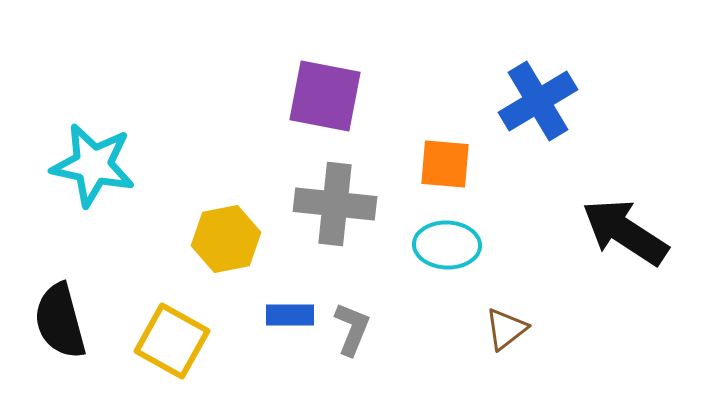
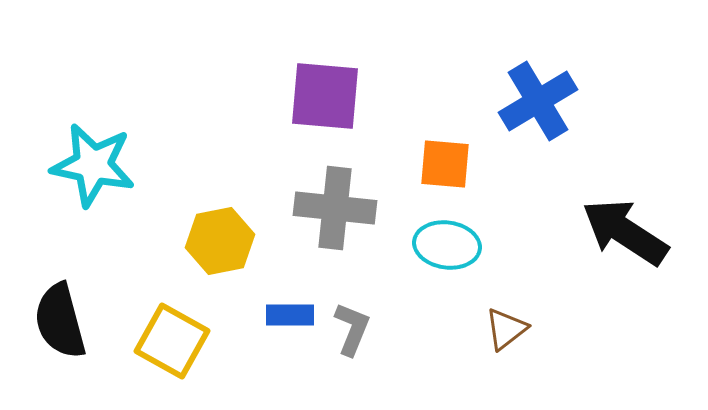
purple square: rotated 6 degrees counterclockwise
gray cross: moved 4 px down
yellow hexagon: moved 6 px left, 2 px down
cyan ellipse: rotated 6 degrees clockwise
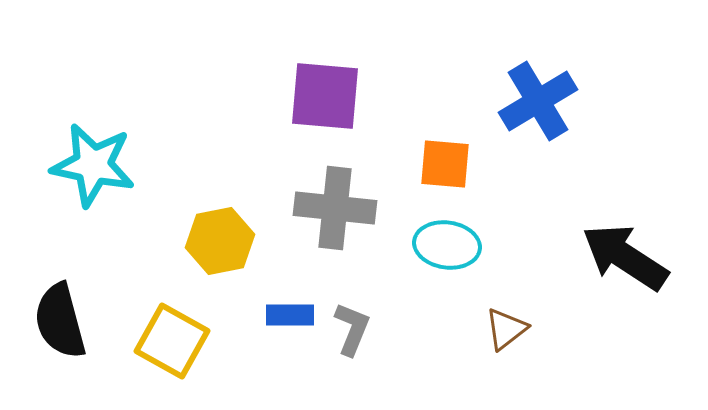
black arrow: moved 25 px down
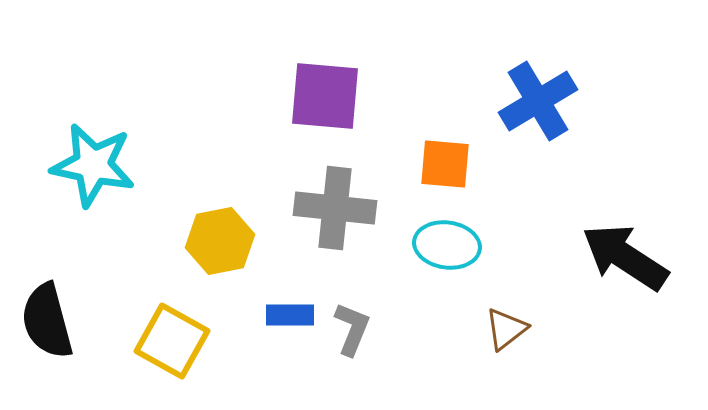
black semicircle: moved 13 px left
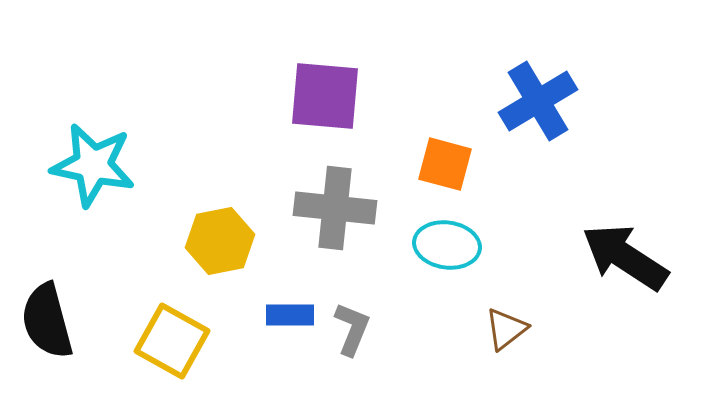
orange square: rotated 10 degrees clockwise
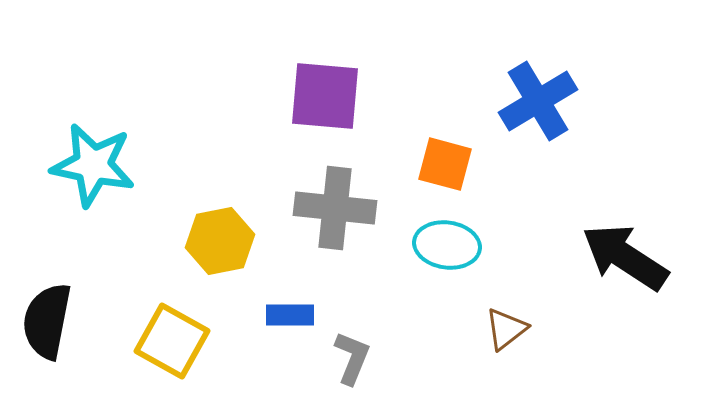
black semicircle: rotated 26 degrees clockwise
gray L-shape: moved 29 px down
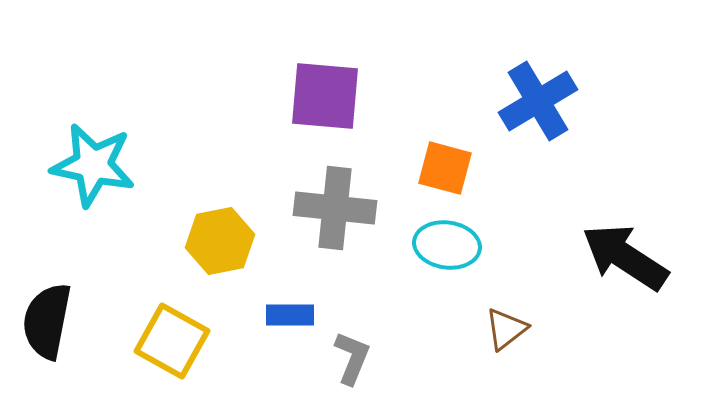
orange square: moved 4 px down
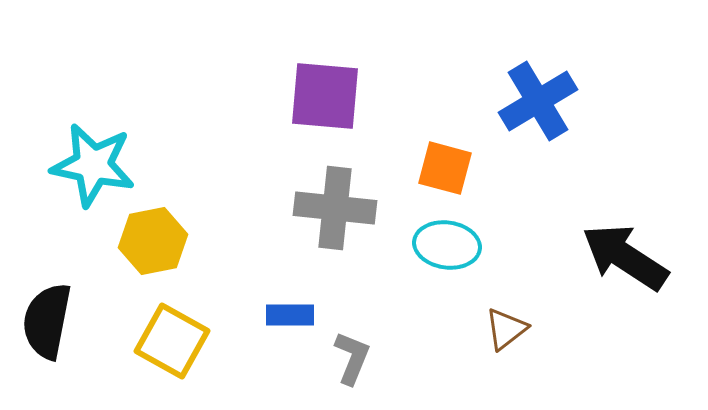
yellow hexagon: moved 67 px left
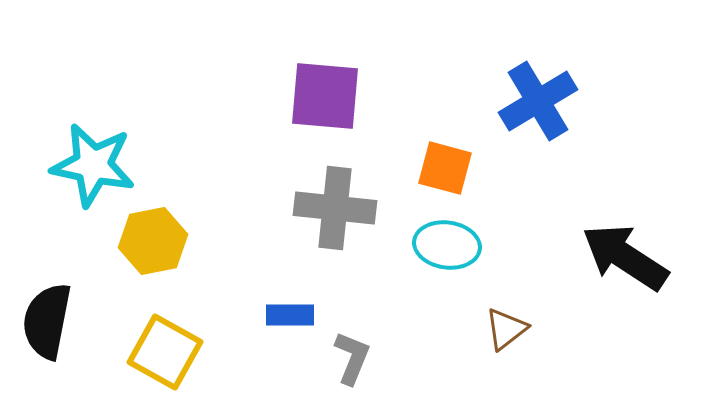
yellow square: moved 7 px left, 11 px down
